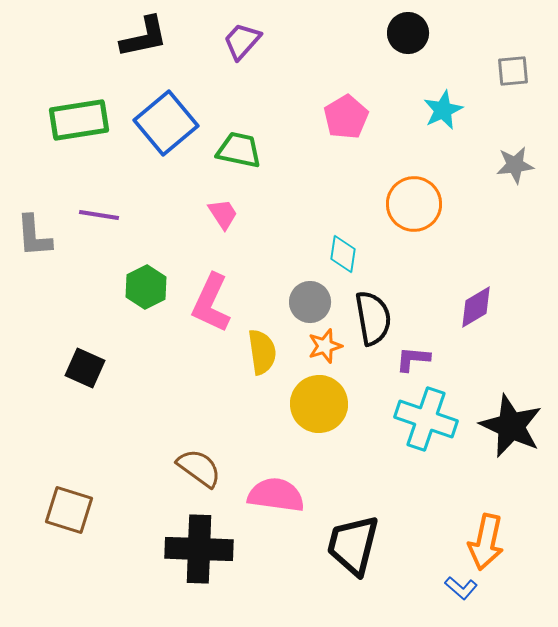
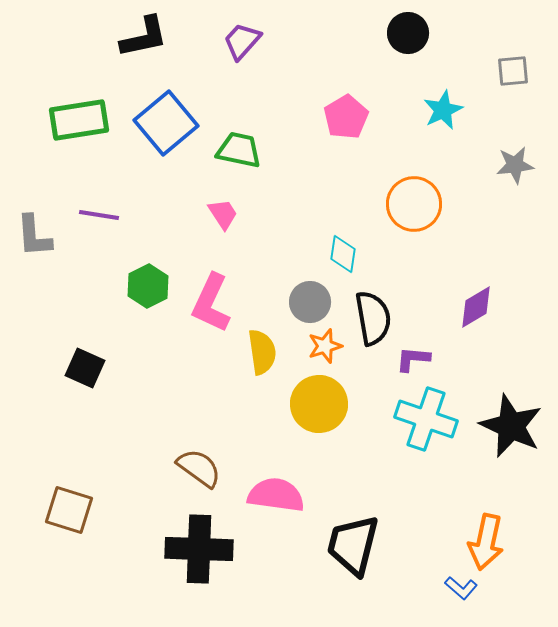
green hexagon: moved 2 px right, 1 px up
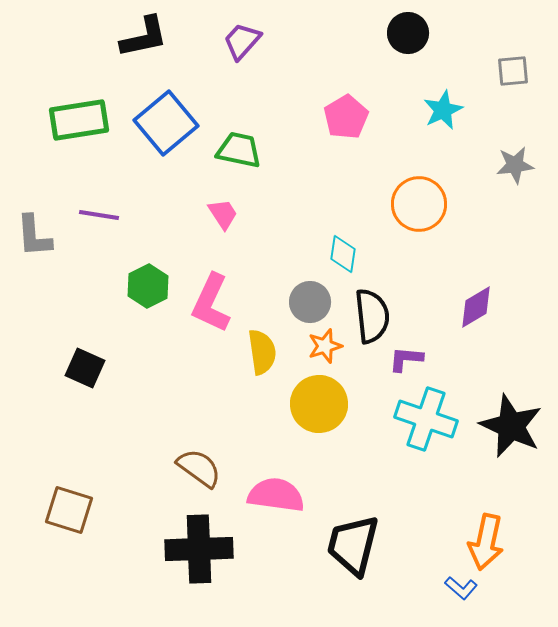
orange circle: moved 5 px right
black semicircle: moved 1 px left, 2 px up; rotated 4 degrees clockwise
purple L-shape: moved 7 px left
black cross: rotated 4 degrees counterclockwise
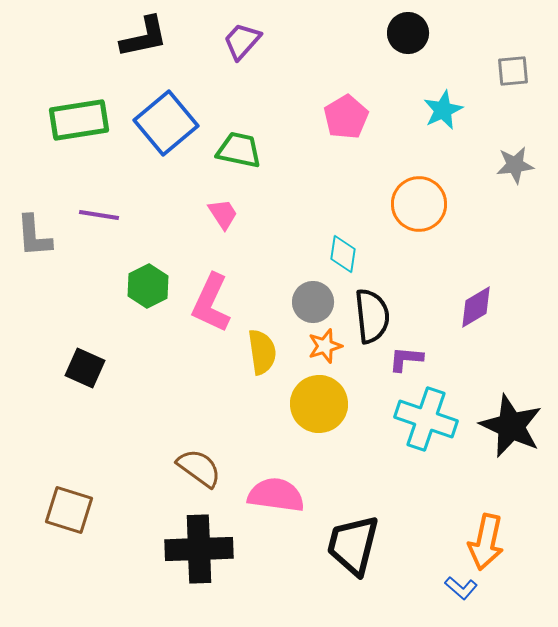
gray circle: moved 3 px right
